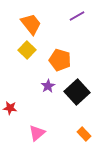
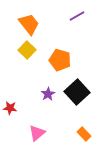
orange trapezoid: moved 2 px left
purple star: moved 8 px down
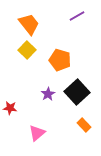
orange rectangle: moved 9 px up
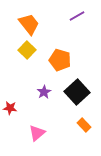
purple star: moved 4 px left, 2 px up
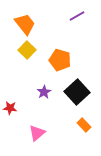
orange trapezoid: moved 4 px left
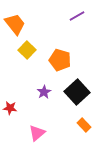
orange trapezoid: moved 10 px left
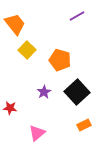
orange rectangle: rotated 72 degrees counterclockwise
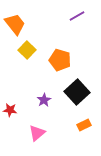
purple star: moved 8 px down
red star: moved 2 px down
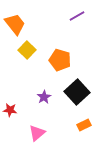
purple star: moved 3 px up
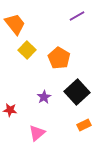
orange pentagon: moved 1 px left, 2 px up; rotated 15 degrees clockwise
